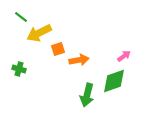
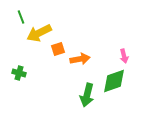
green line: rotated 32 degrees clockwise
pink arrow: rotated 112 degrees clockwise
orange arrow: moved 1 px right, 1 px up
green cross: moved 4 px down
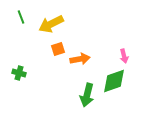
yellow arrow: moved 12 px right, 9 px up
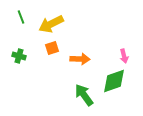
orange square: moved 6 px left, 1 px up
orange arrow: rotated 12 degrees clockwise
green cross: moved 17 px up
green arrow: moved 3 px left; rotated 130 degrees clockwise
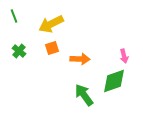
green line: moved 7 px left, 1 px up
green cross: moved 5 px up; rotated 24 degrees clockwise
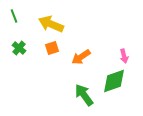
yellow arrow: rotated 50 degrees clockwise
green cross: moved 3 px up
orange arrow: moved 1 px right, 2 px up; rotated 144 degrees clockwise
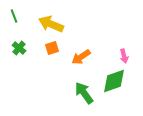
green arrow: moved 2 px up
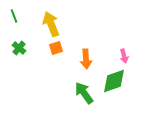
yellow arrow: rotated 45 degrees clockwise
orange square: moved 4 px right
orange arrow: moved 5 px right, 2 px down; rotated 60 degrees counterclockwise
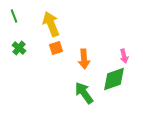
orange arrow: moved 2 px left
green diamond: moved 2 px up
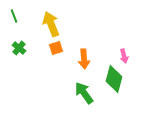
green diamond: rotated 56 degrees counterclockwise
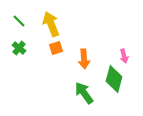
green line: moved 5 px right, 5 px down; rotated 24 degrees counterclockwise
